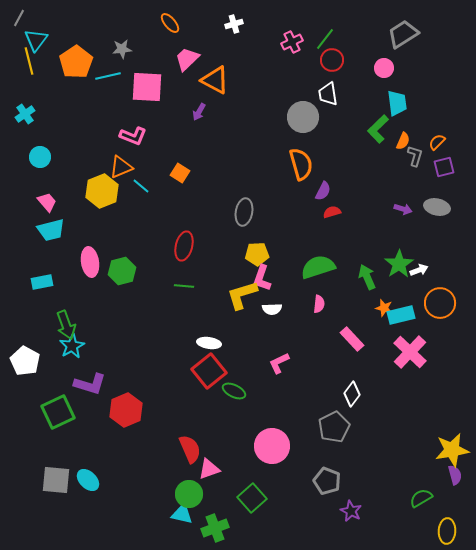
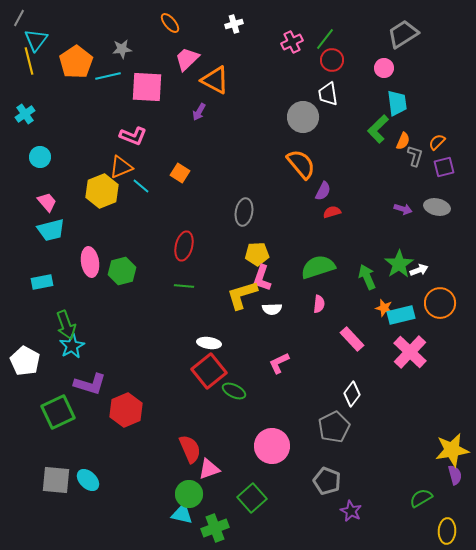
orange semicircle at (301, 164): rotated 24 degrees counterclockwise
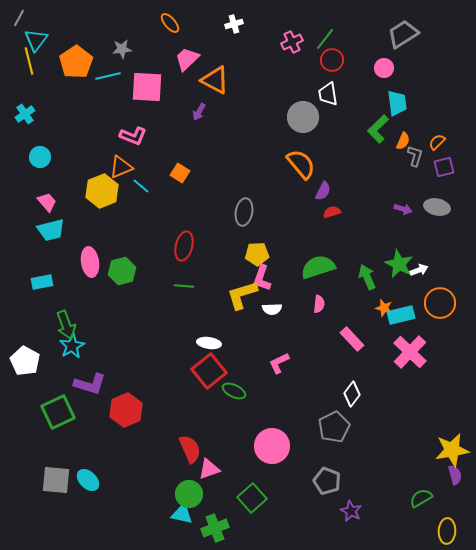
green star at (399, 264): rotated 12 degrees counterclockwise
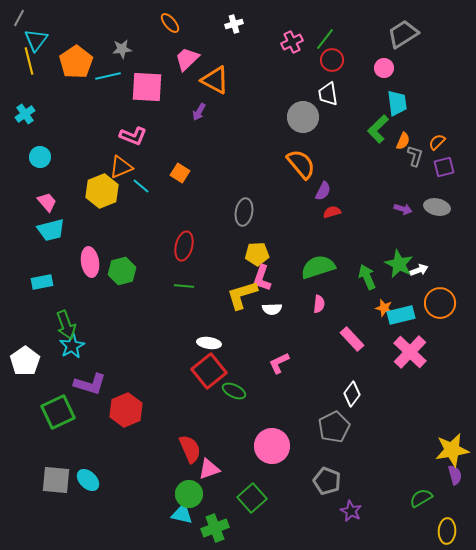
white pentagon at (25, 361): rotated 8 degrees clockwise
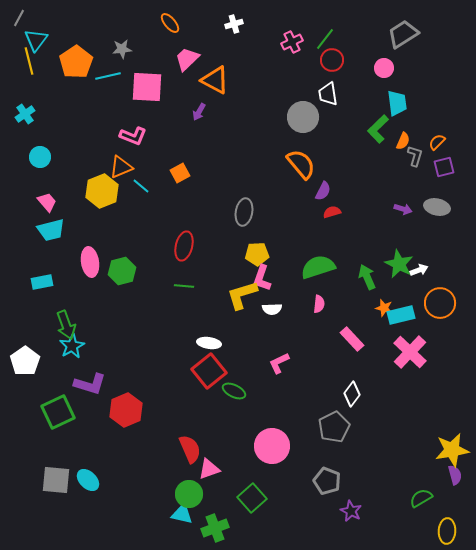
orange square at (180, 173): rotated 30 degrees clockwise
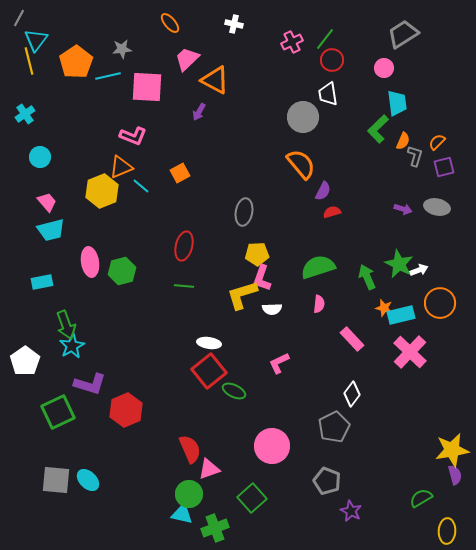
white cross at (234, 24): rotated 30 degrees clockwise
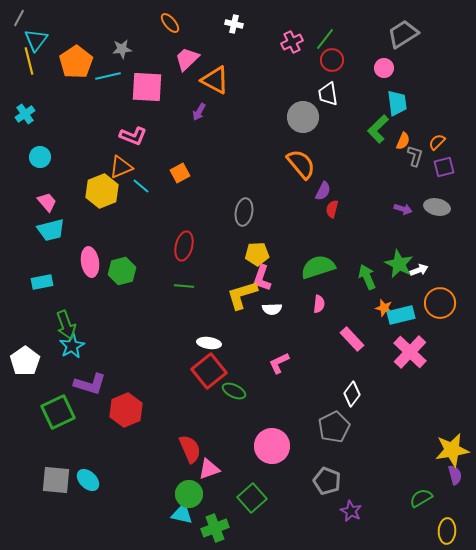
red semicircle at (332, 212): moved 3 px up; rotated 60 degrees counterclockwise
